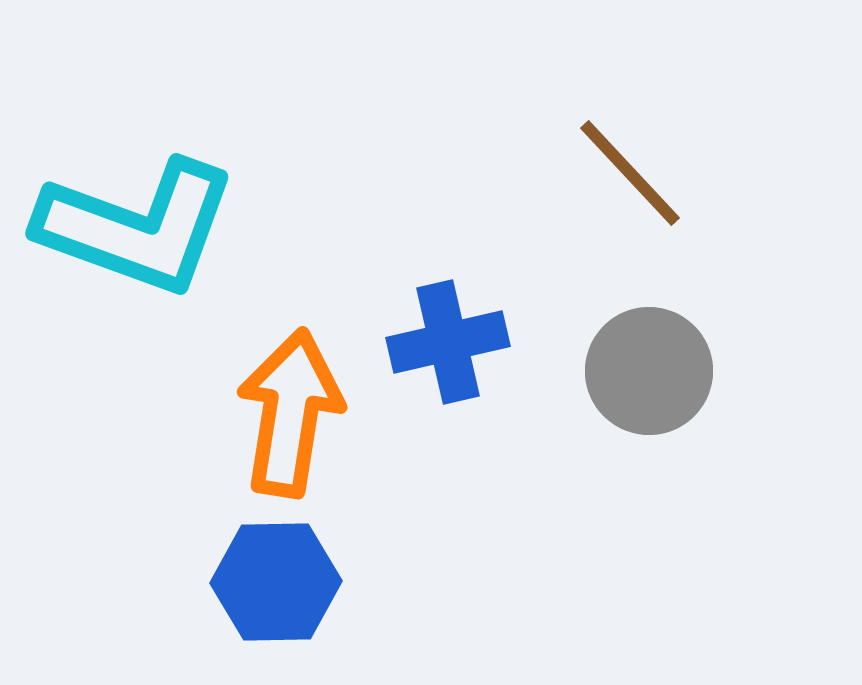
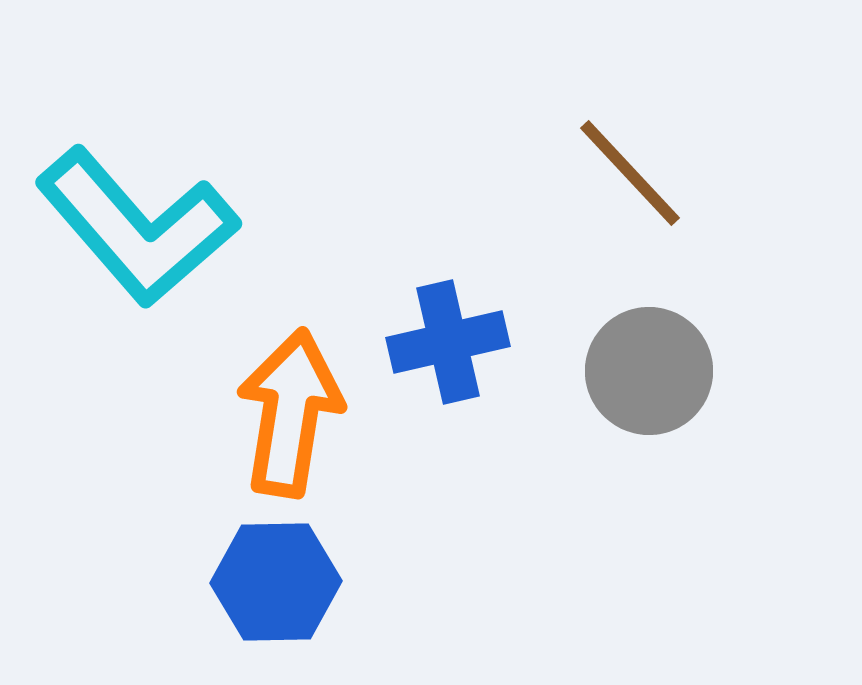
cyan L-shape: rotated 29 degrees clockwise
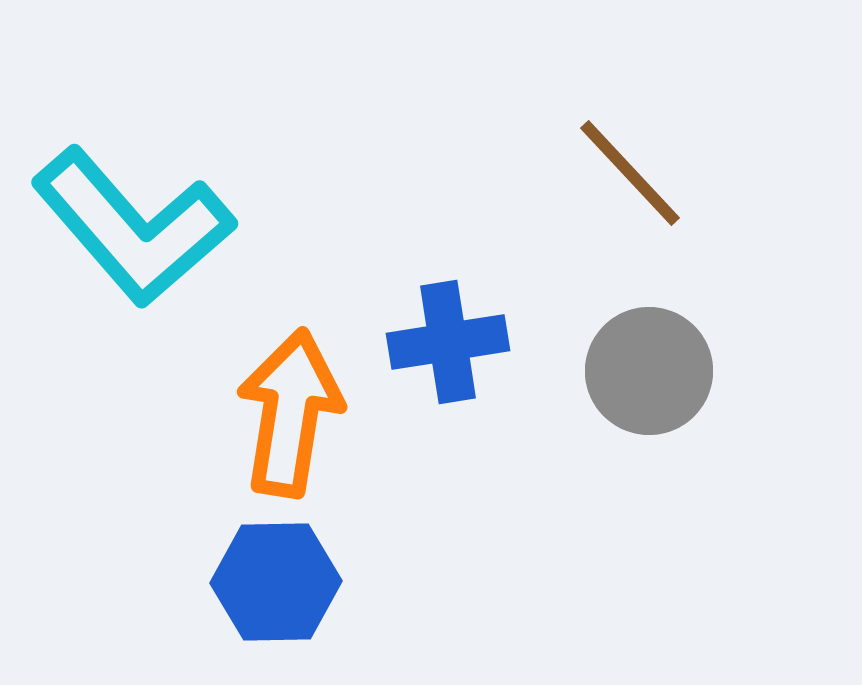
cyan L-shape: moved 4 px left
blue cross: rotated 4 degrees clockwise
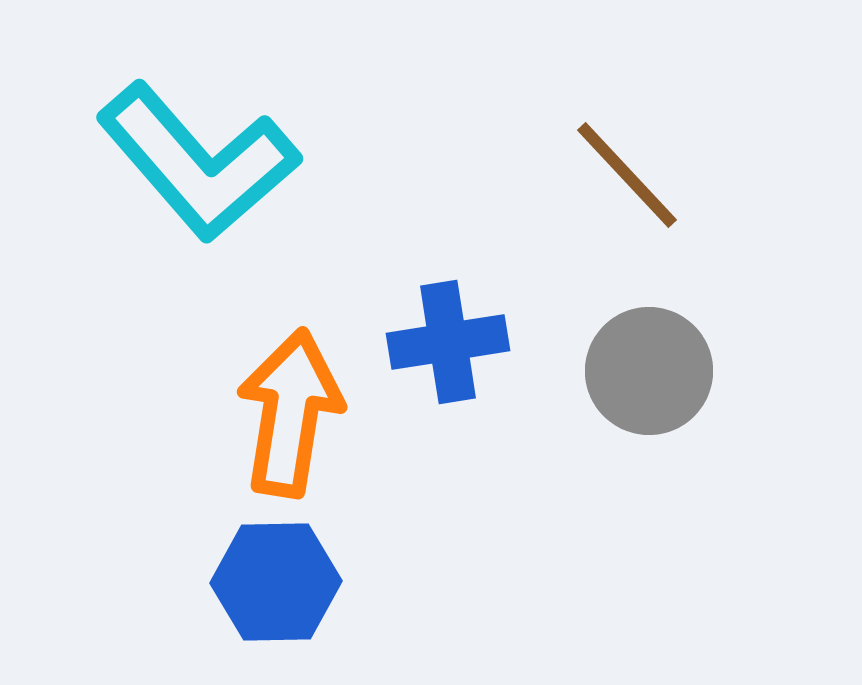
brown line: moved 3 px left, 2 px down
cyan L-shape: moved 65 px right, 65 px up
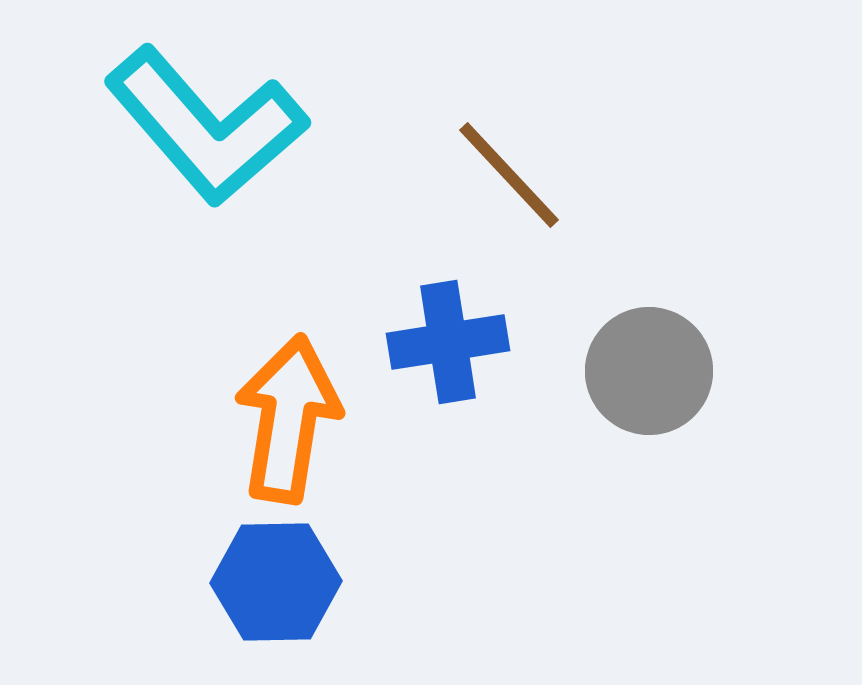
cyan L-shape: moved 8 px right, 36 px up
brown line: moved 118 px left
orange arrow: moved 2 px left, 6 px down
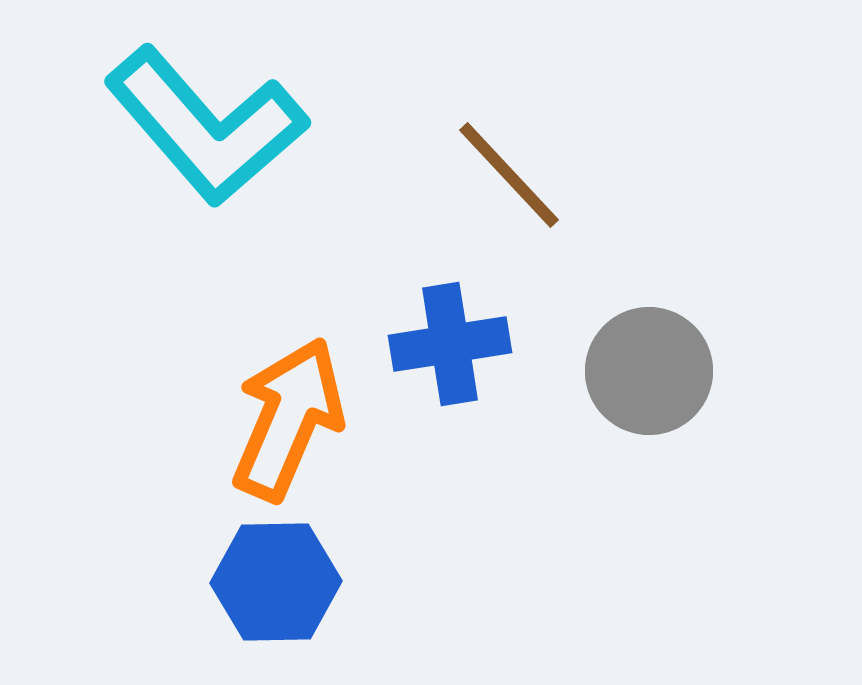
blue cross: moved 2 px right, 2 px down
orange arrow: rotated 14 degrees clockwise
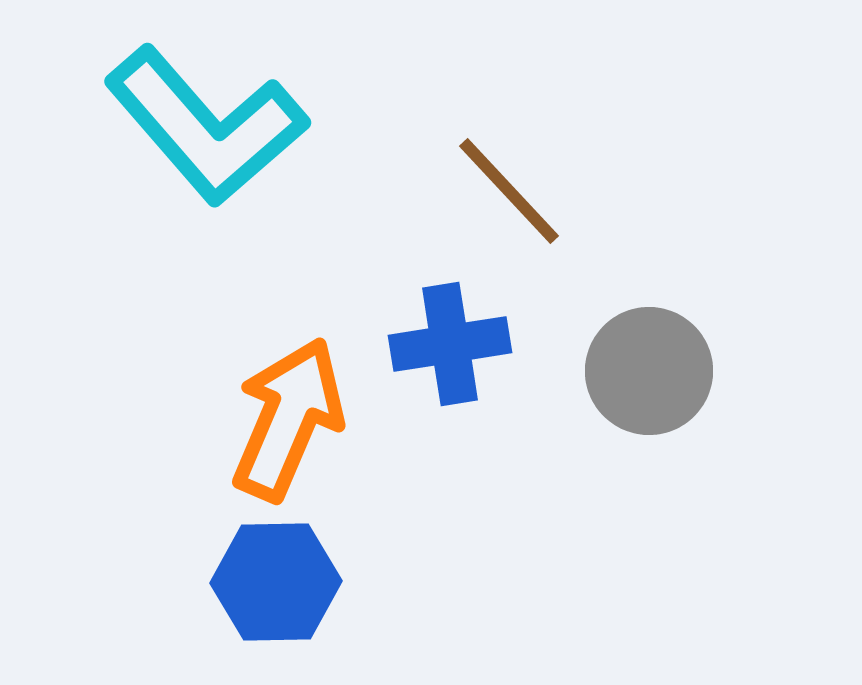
brown line: moved 16 px down
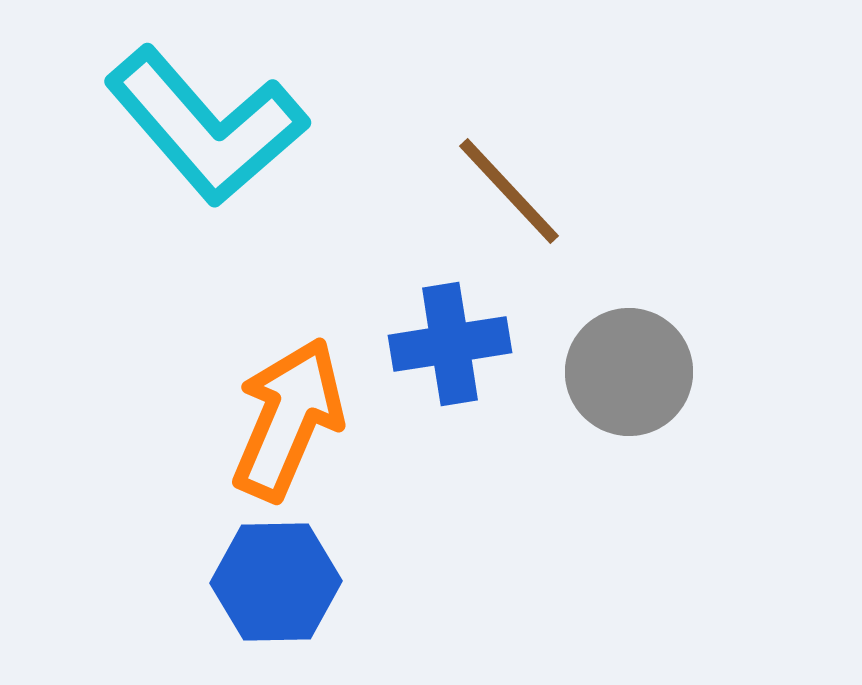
gray circle: moved 20 px left, 1 px down
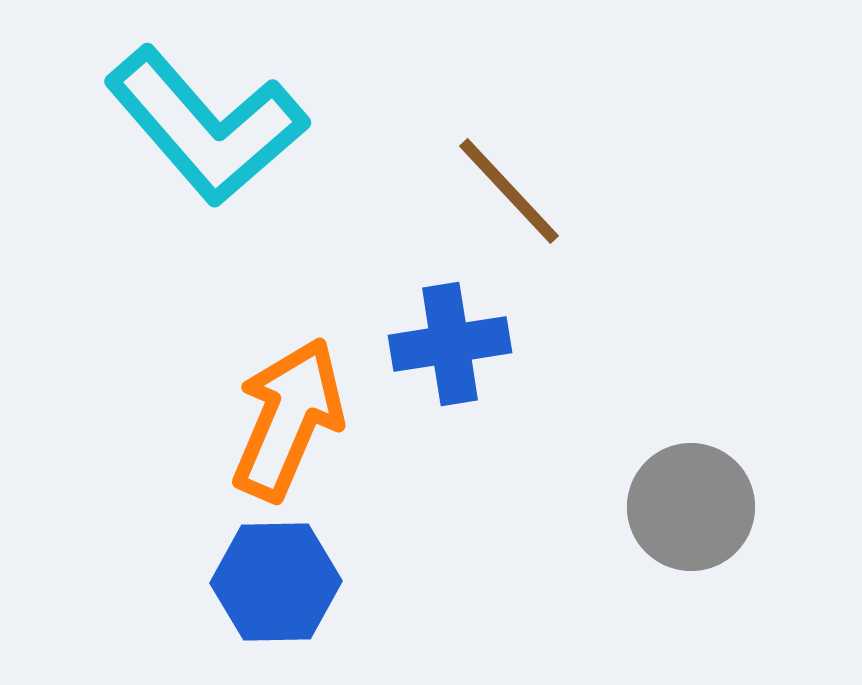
gray circle: moved 62 px right, 135 px down
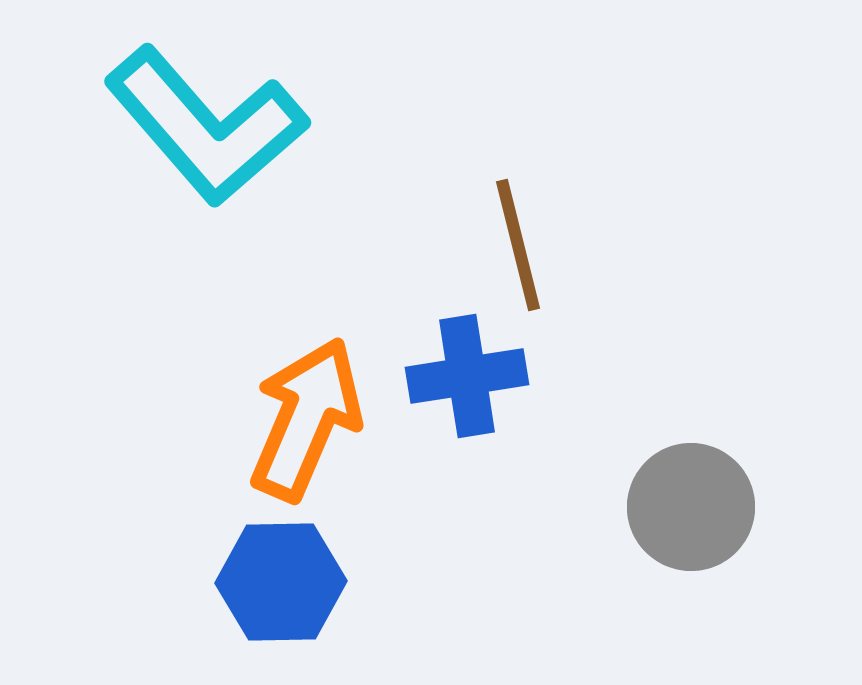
brown line: moved 9 px right, 54 px down; rotated 29 degrees clockwise
blue cross: moved 17 px right, 32 px down
orange arrow: moved 18 px right
blue hexagon: moved 5 px right
